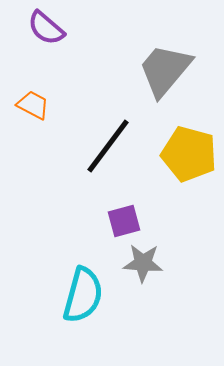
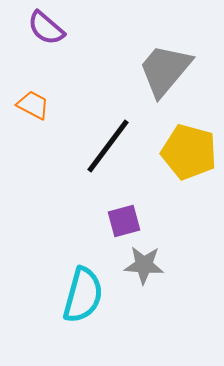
yellow pentagon: moved 2 px up
gray star: moved 1 px right, 2 px down
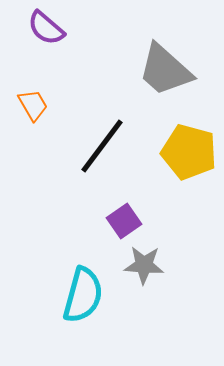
gray trapezoid: rotated 88 degrees counterclockwise
orange trapezoid: rotated 32 degrees clockwise
black line: moved 6 px left
purple square: rotated 20 degrees counterclockwise
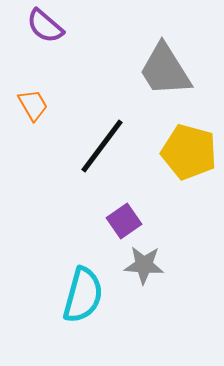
purple semicircle: moved 1 px left, 2 px up
gray trapezoid: rotated 16 degrees clockwise
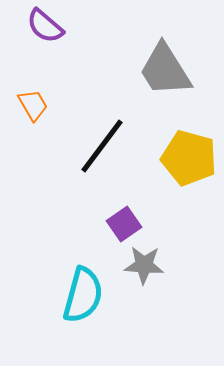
yellow pentagon: moved 6 px down
purple square: moved 3 px down
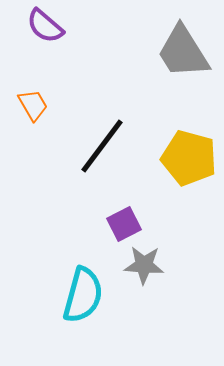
gray trapezoid: moved 18 px right, 18 px up
purple square: rotated 8 degrees clockwise
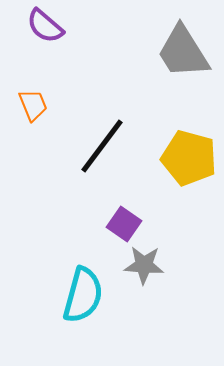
orange trapezoid: rotated 8 degrees clockwise
purple square: rotated 28 degrees counterclockwise
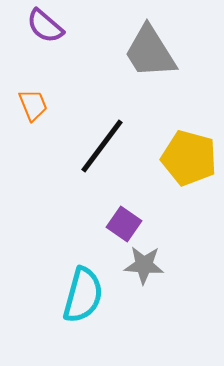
gray trapezoid: moved 33 px left
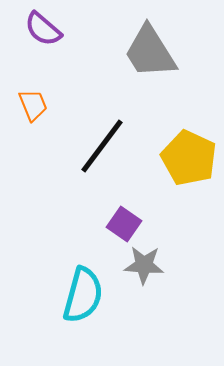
purple semicircle: moved 2 px left, 3 px down
yellow pentagon: rotated 10 degrees clockwise
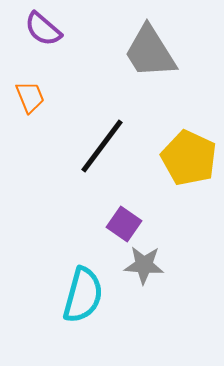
orange trapezoid: moved 3 px left, 8 px up
